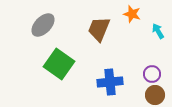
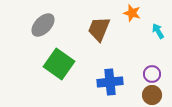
orange star: moved 1 px up
brown circle: moved 3 px left
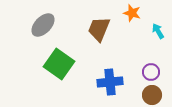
purple circle: moved 1 px left, 2 px up
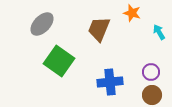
gray ellipse: moved 1 px left, 1 px up
cyan arrow: moved 1 px right, 1 px down
green square: moved 3 px up
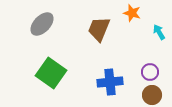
green square: moved 8 px left, 12 px down
purple circle: moved 1 px left
